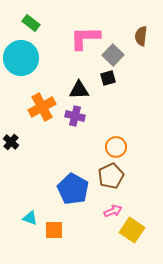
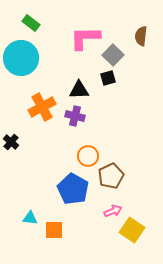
orange circle: moved 28 px left, 9 px down
cyan triangle: rotated 14 degrees counterclockwise
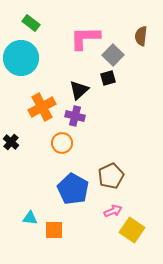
black triangle: rotated 40 degrees counterclockwise
orange circle: moved 26 px left, 13 px up
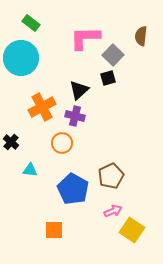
cyan triangle: moved 48 px up
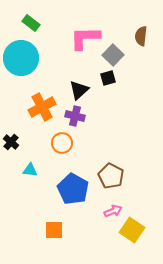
brown pentagon: rotated 20 degrees counterclockwise
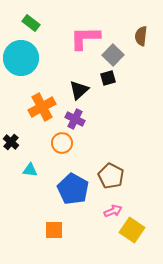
purple cross: moved 3 px down; rotated 12 degrees clockwise
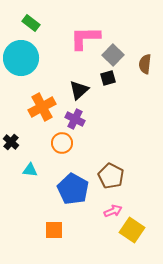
brown semicircle: moved 4 px right, 28 px down
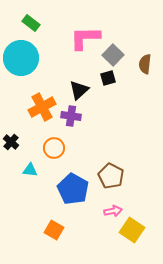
purple cross: moved 4 px left, 3 px up; rotated 18 degrees counterclockwise
orange circle: moved 8 px left, 5 px down
pink arrow: rotated 12 degrees clockwise
orange square: rotated 30 degrees clockwise
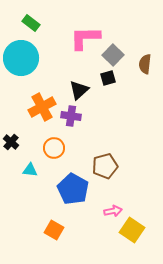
brown pentagon: moved 6 px left, 10 px up; rotated 30 degrees clockwise
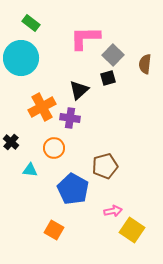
purple cross: moved 1 px left, 2 px down
